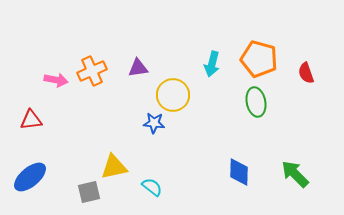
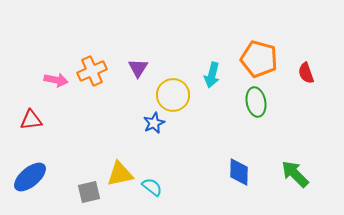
cyan arrow: moved 11 px down
purple triangle: rotated 50 degrees counterclockwise
blue star: rotated 30 degrees counterclockwise
yellow triangle: moved 6 px right, 7 px down
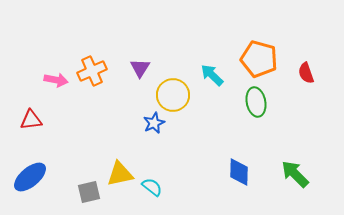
purple triangle: moved 2 px right
cyan arrow: rotated 120 degrees clockwise
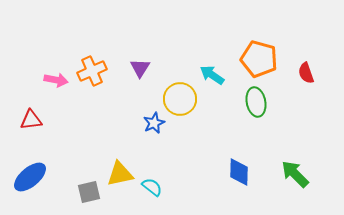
cyan arrow: rotated 10 degrees counterclockwise
yellow circle: moved 7 px right, 4 px down
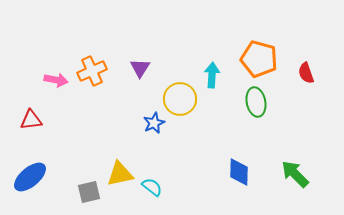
cyan arrow: rotated 60 degrees clockwise
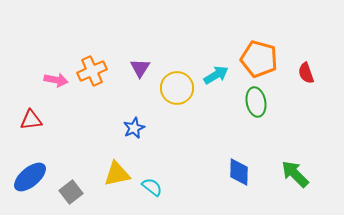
cyan arrow: moved 4 px right; rotated 55 degrees clockwise
yellow circle: moved 3 px left, 11 px up
blue star: moved 20 px left, 5 px down
yellow triangle: moved 3 px left
gray square: moved 18 px left; rotated 25 degrees counterclockwise
